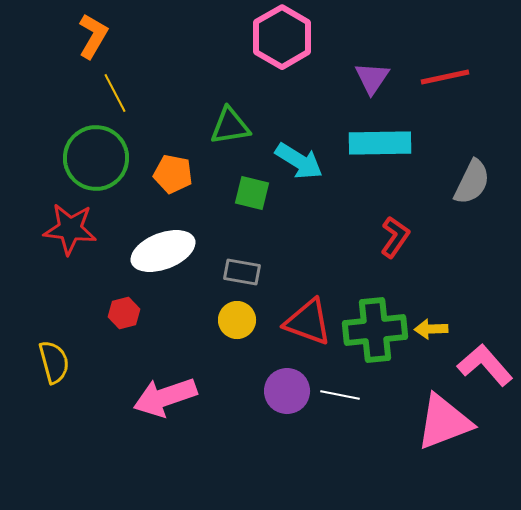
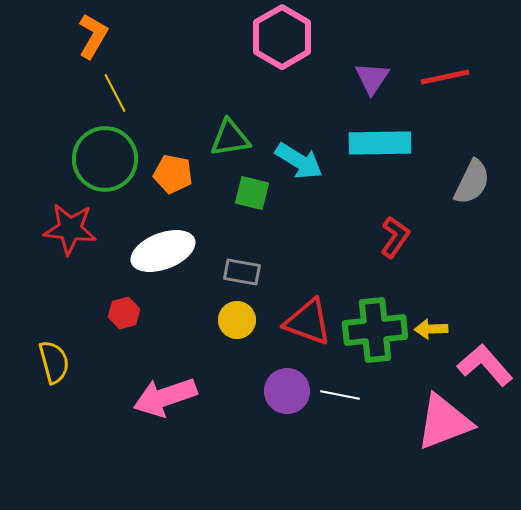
green triangle: moved 12 px down
green circle: moved 9 px right, 1 px down
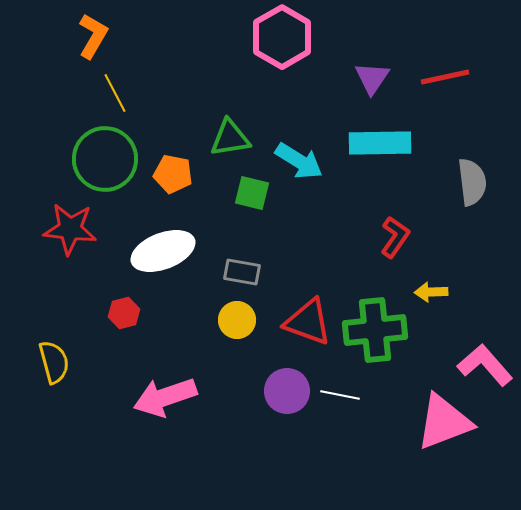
gray semicircle: rotated 33 degrees counterclockwise
yellow arrow: moved 37 px up
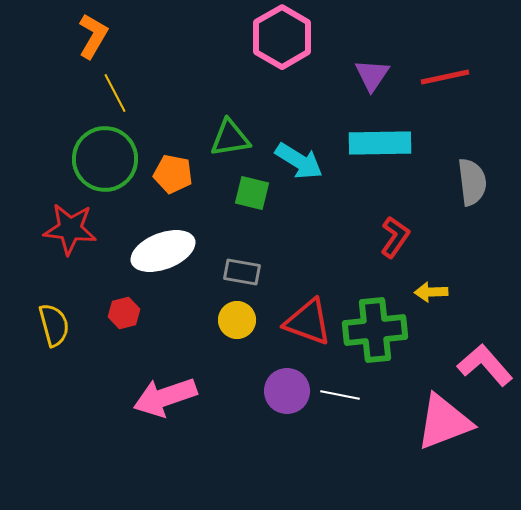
purple triangle: moved 3 px up
yellow semicircle: moved 37 px up
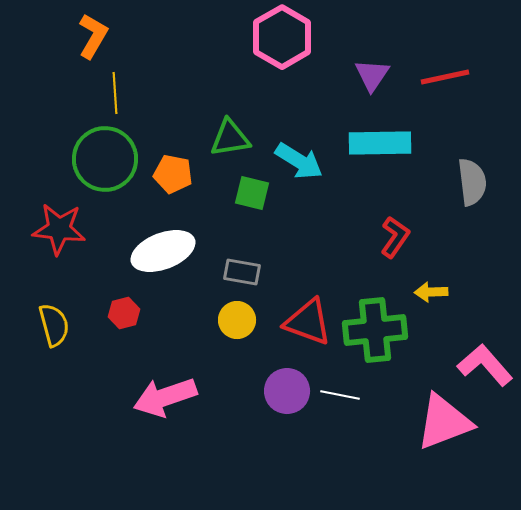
yellow line: rotated 24 degrees clockwise
red star: moved 11 px left
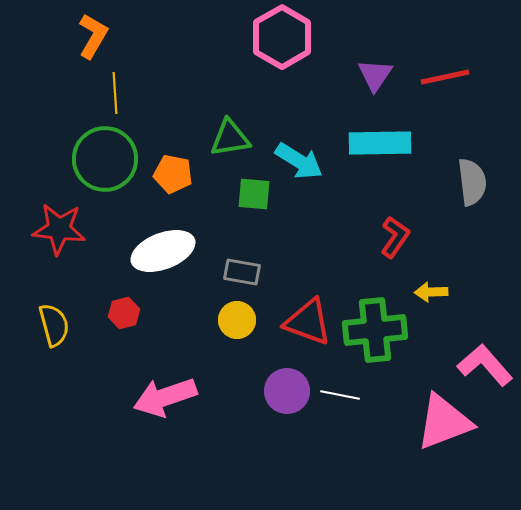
purple triangle: moved 3 px right
green square: moved 2 px right, 1 px down; rotated 9 degrees counterclockwise
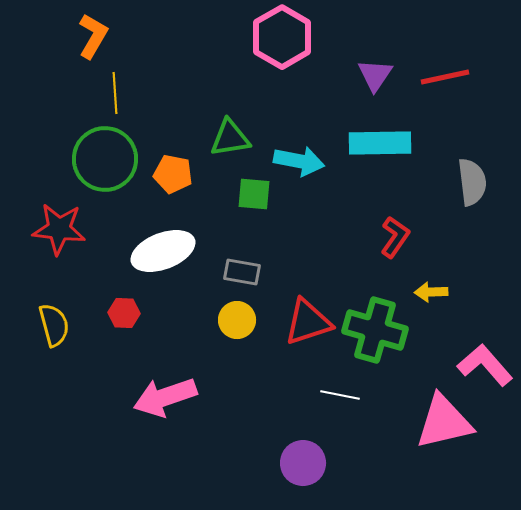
cyan arrow: rotated 21 degrees counterclockwise
red hexagon: rotated 16 degrees clockwise
red triangle: rotated 38 degrees counterclockwise
green cross: rotated 22 degrees clockwise
purple circle: moved 16 px right, 72 px down
pink triangle: rotated 8 degrees clockwise
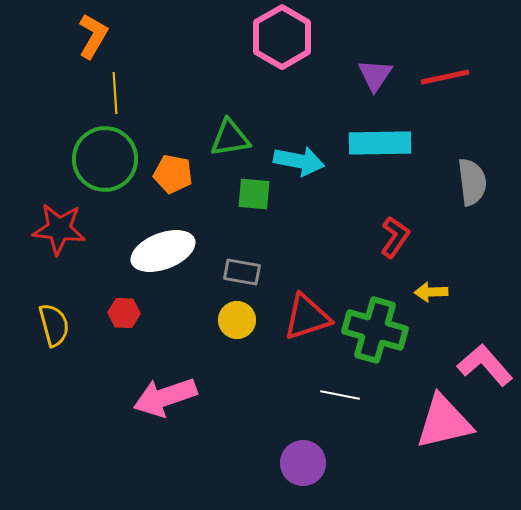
red triangle: moved 1 px left, 5 px up
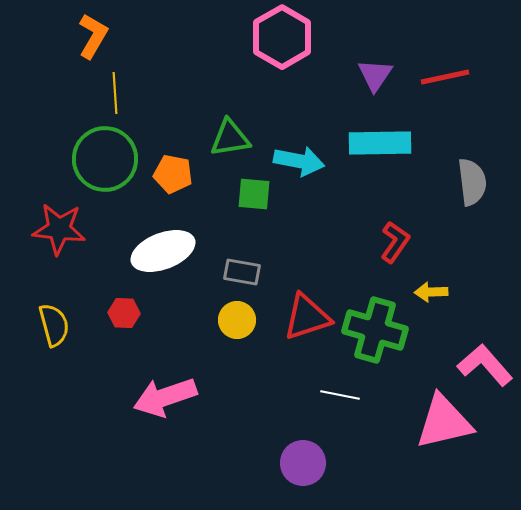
red L-shape: moved 5 px down
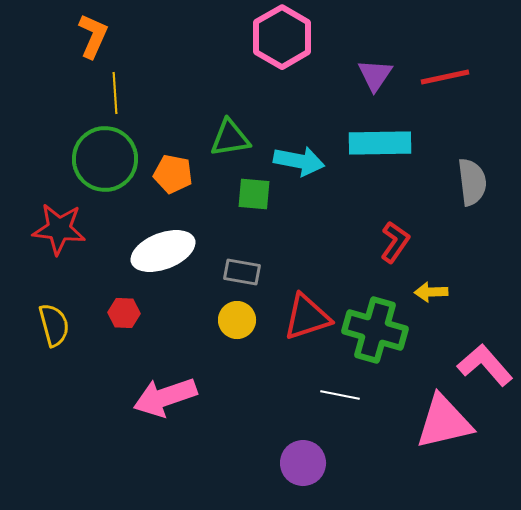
orange L-shape: rotated 6 degrees counterclockwise
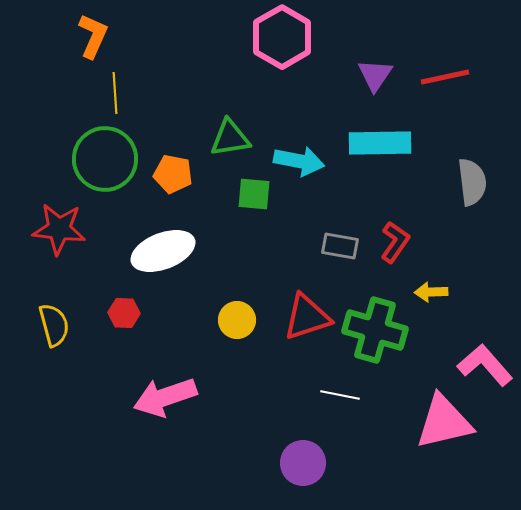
gray rectangle: moved 98 px right, 26 px up
